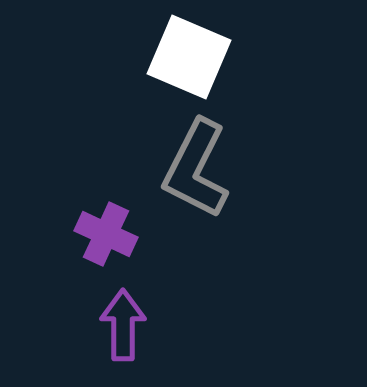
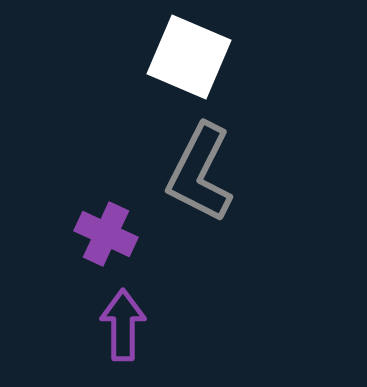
gray L-shape: moved 4 px right, 4 px down
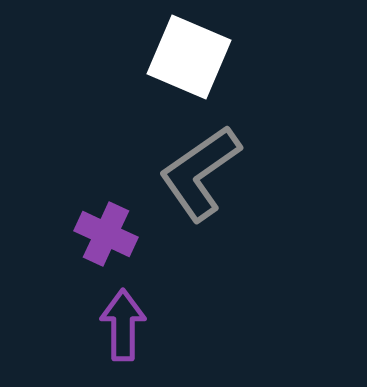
gray L-shape: rotated 28 degrees clockwise
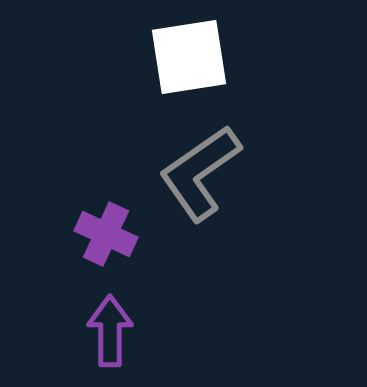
white square: rotated 32 degrees counterclockwise
purple arrow: moved 13 px left, 6 px down
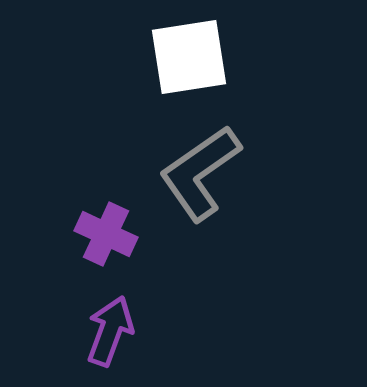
purple arrow: rotated 20 degrees clockwise
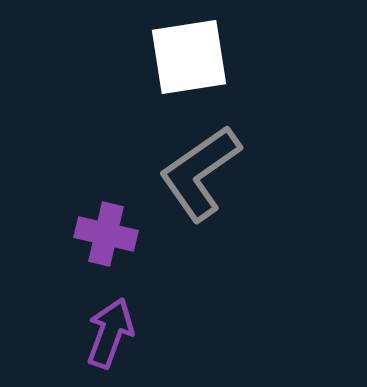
purple cross: rotated 12 degrees counterclockwise
purple arrow: moved 2 px down
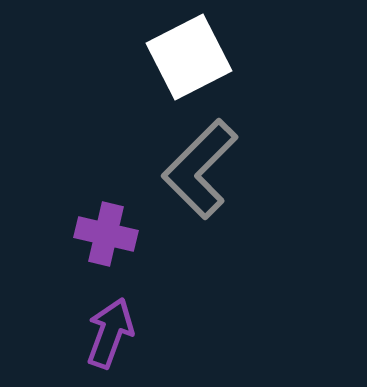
white square: rotated 18 degrees counterclockwise
gray L-shape: moved 4 px up; rotated 10 degrees counterclockwise
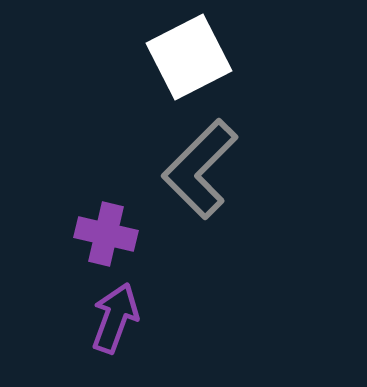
purple arrow: moved 5 px right, 15 px up
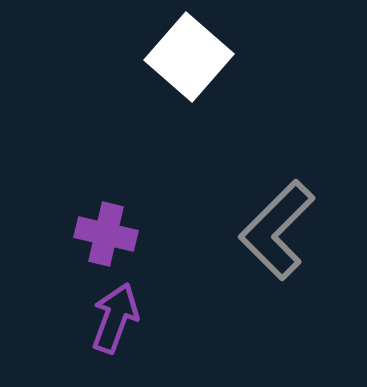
white square: rotated 22 degrees counterclockwise
gray L-shape: moved 77 px right, 61 px down
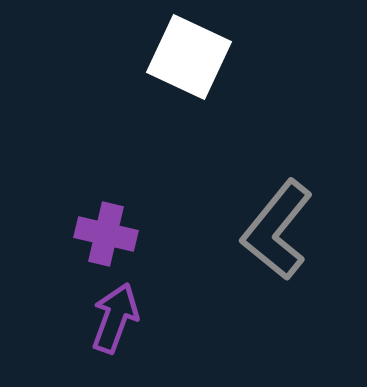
white square: rotated 16 degrees counterclockwise
gray L-shape: rotated 6 degrees counterclockwise
